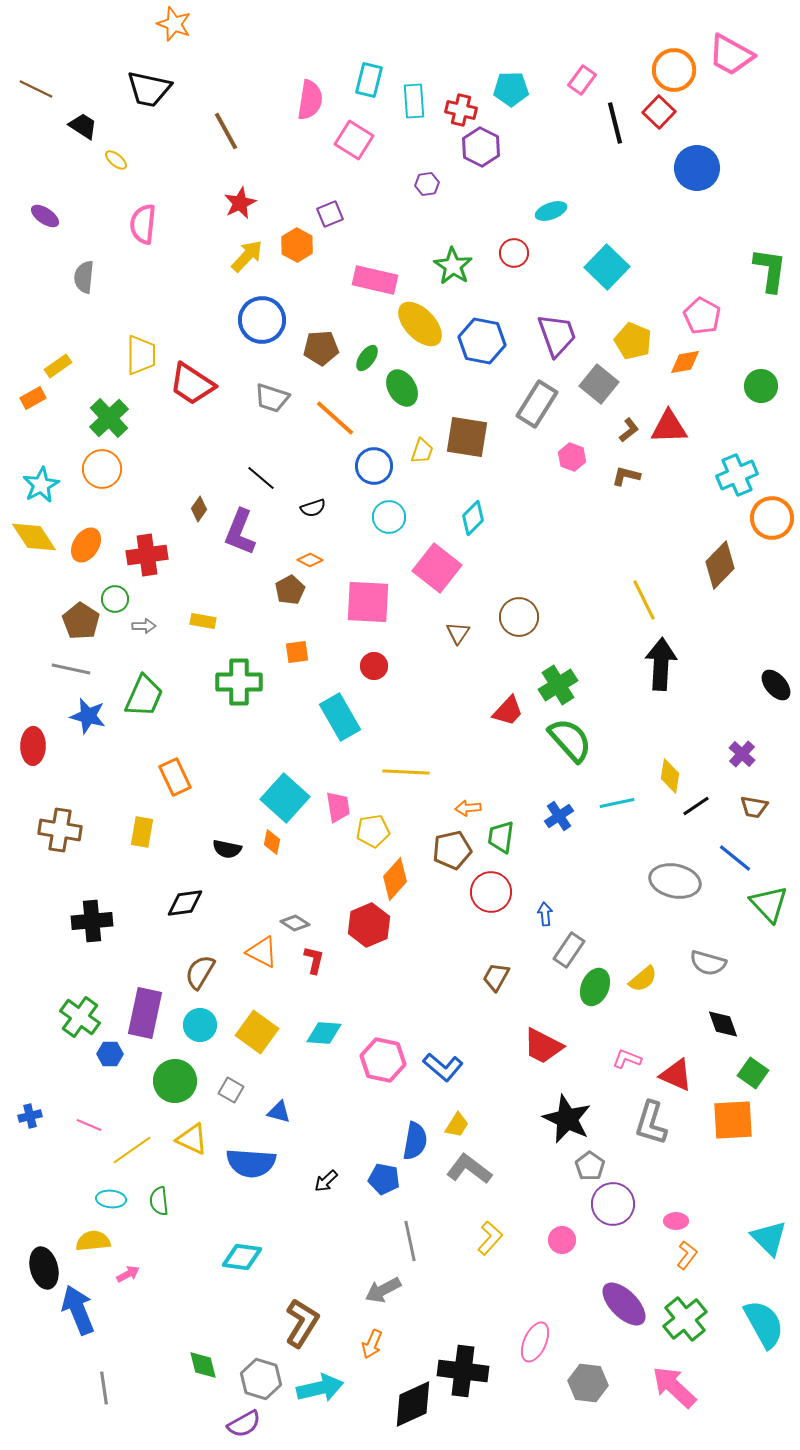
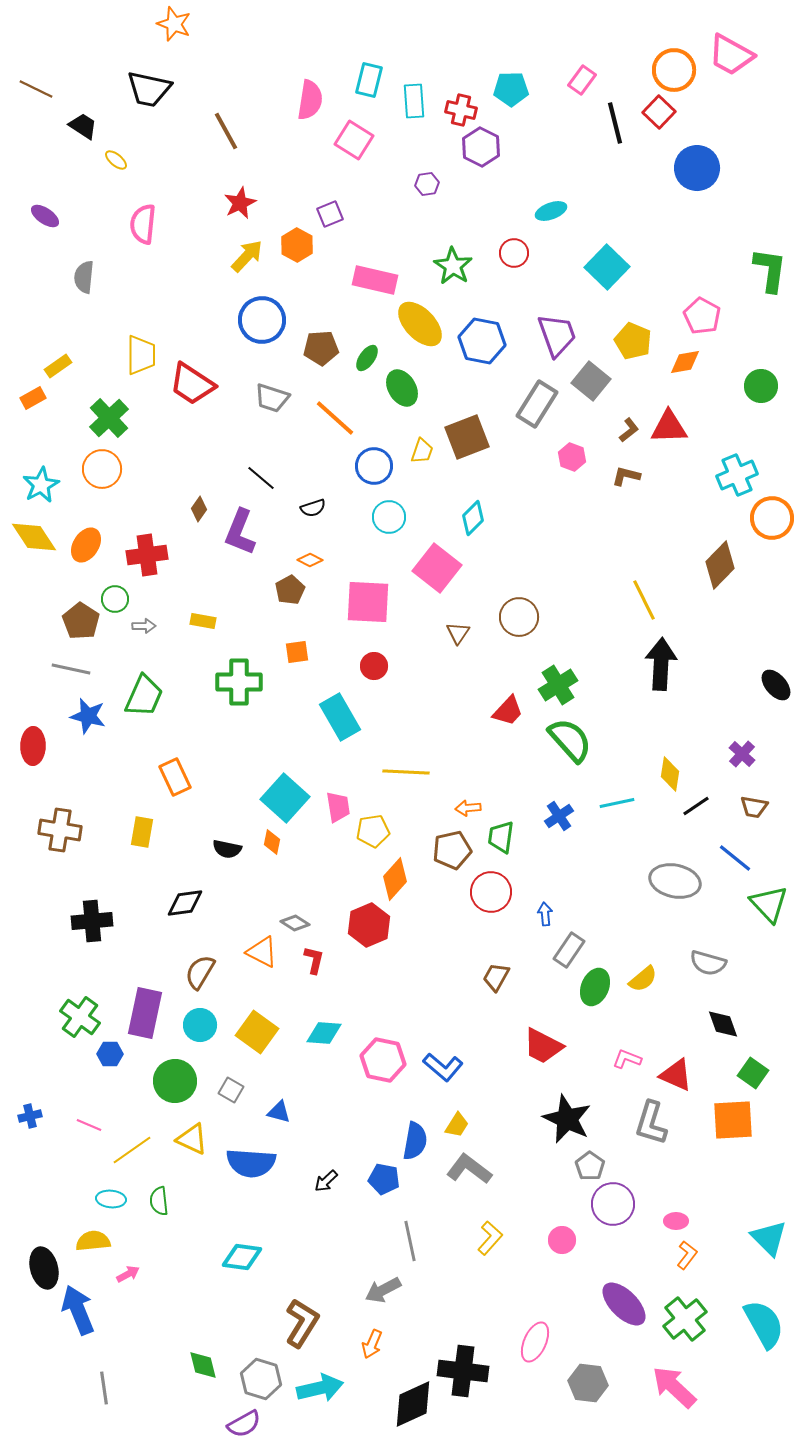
gray square at (599, 384): moved 8 px left, 3 px up
brown square at (467, 437): rotated 30 degrees counterclockwise
yellow diamond at (670, 776): moved 2 px up
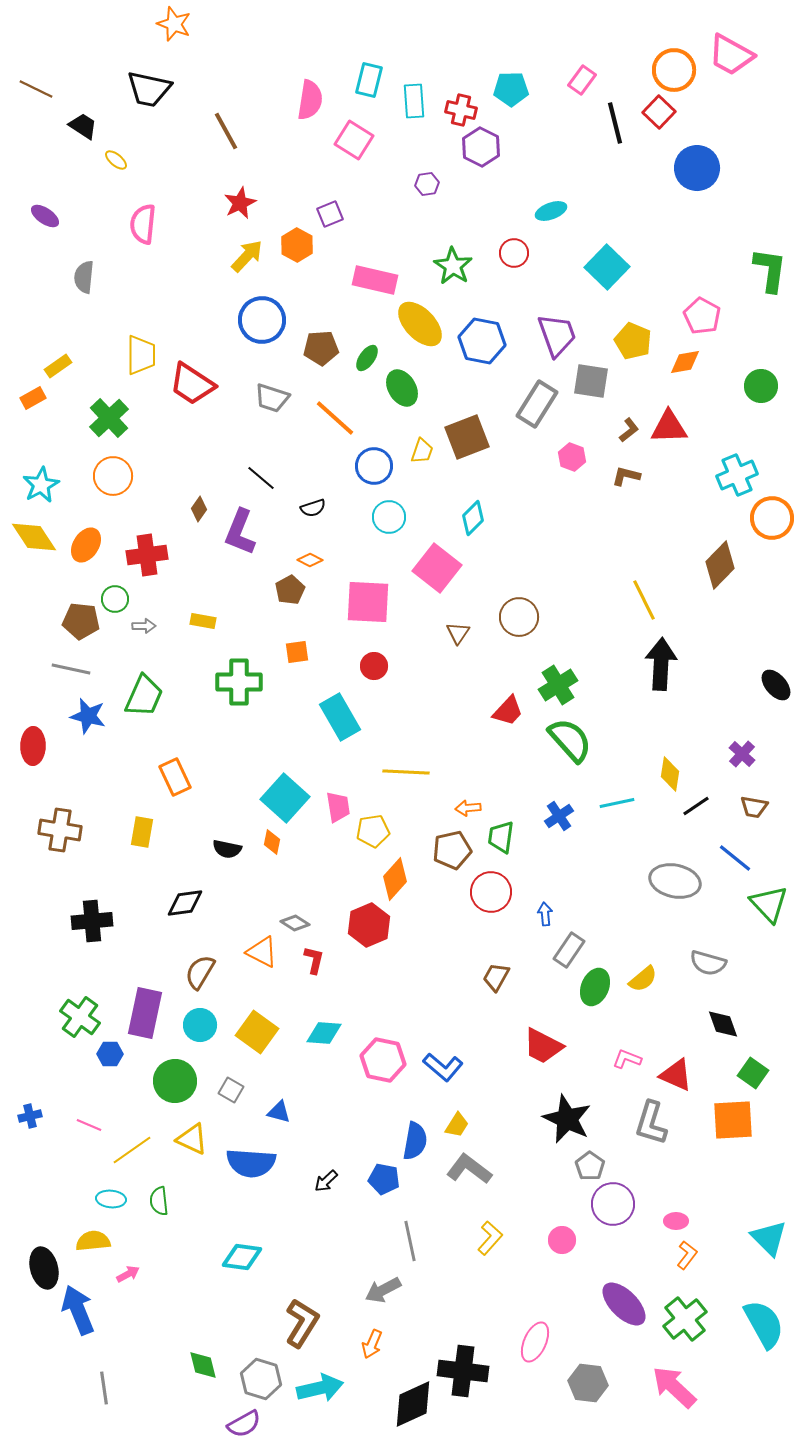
gray square at (591, 381): rotated 30 degrees counterclockwise
orange circle at (102, 469): moved 11 px right, 7 px down
brown pentagon at (81, 621): rotated 27 degrees counterclockwise
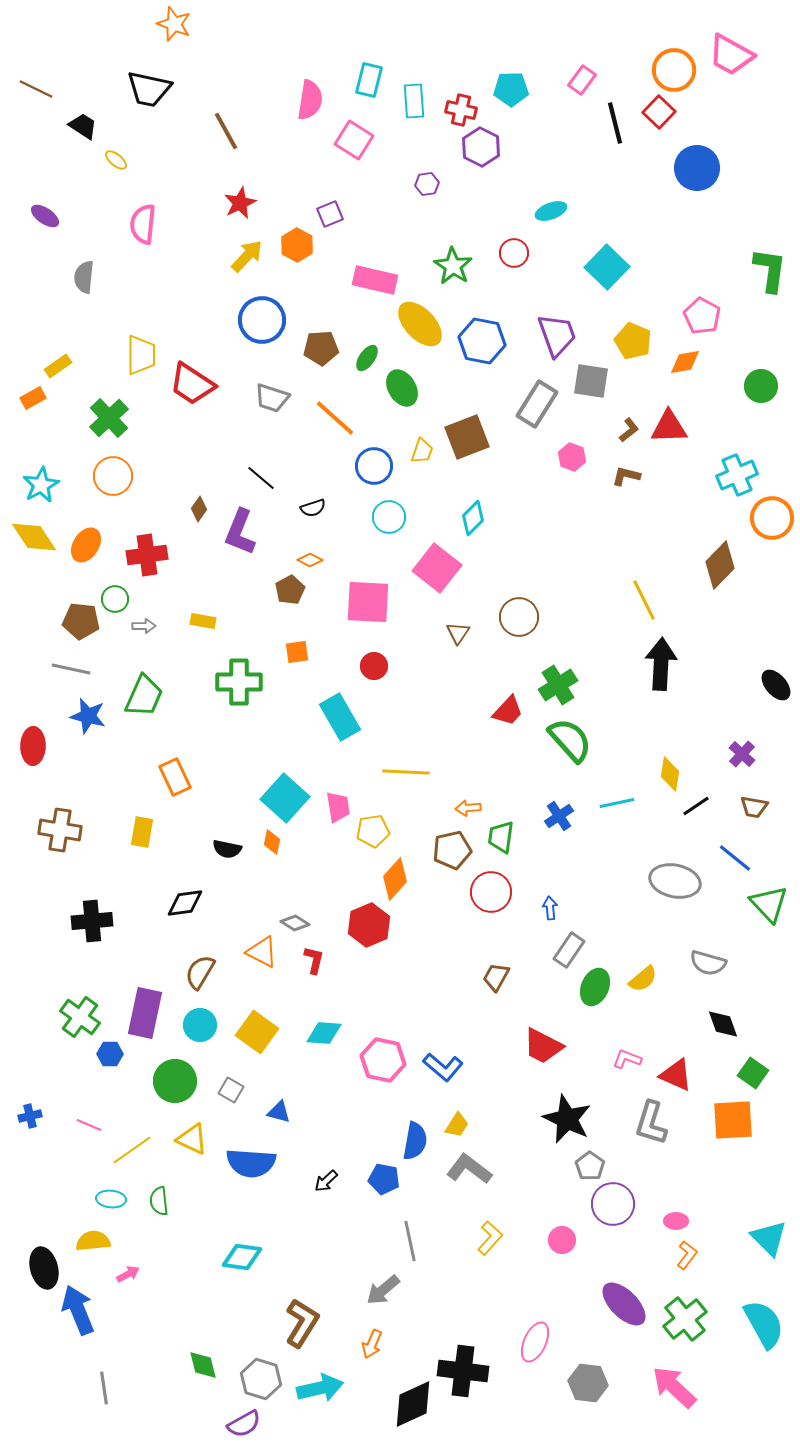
blue arrow at (545, 914): moved 5 px right, 6 px up
gray arrow at (383, 1290): rotated 12 degrees counterclockwise
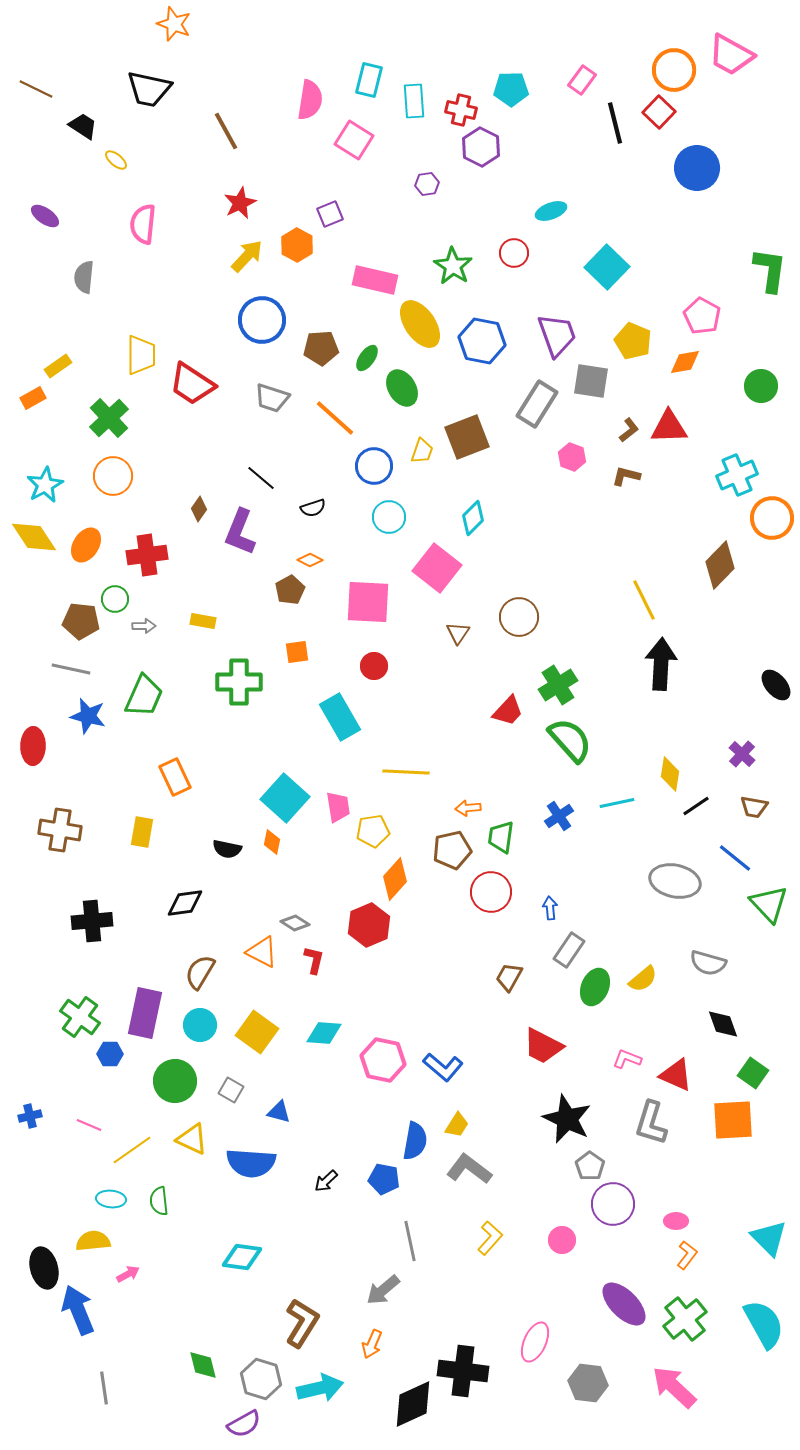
yellow ellipse at (420, 324): rotated 9 degrees clockwise
cyan star at (41, 485): moved 4 px right
brown trapezoid at (496, 977): moved 13 px right
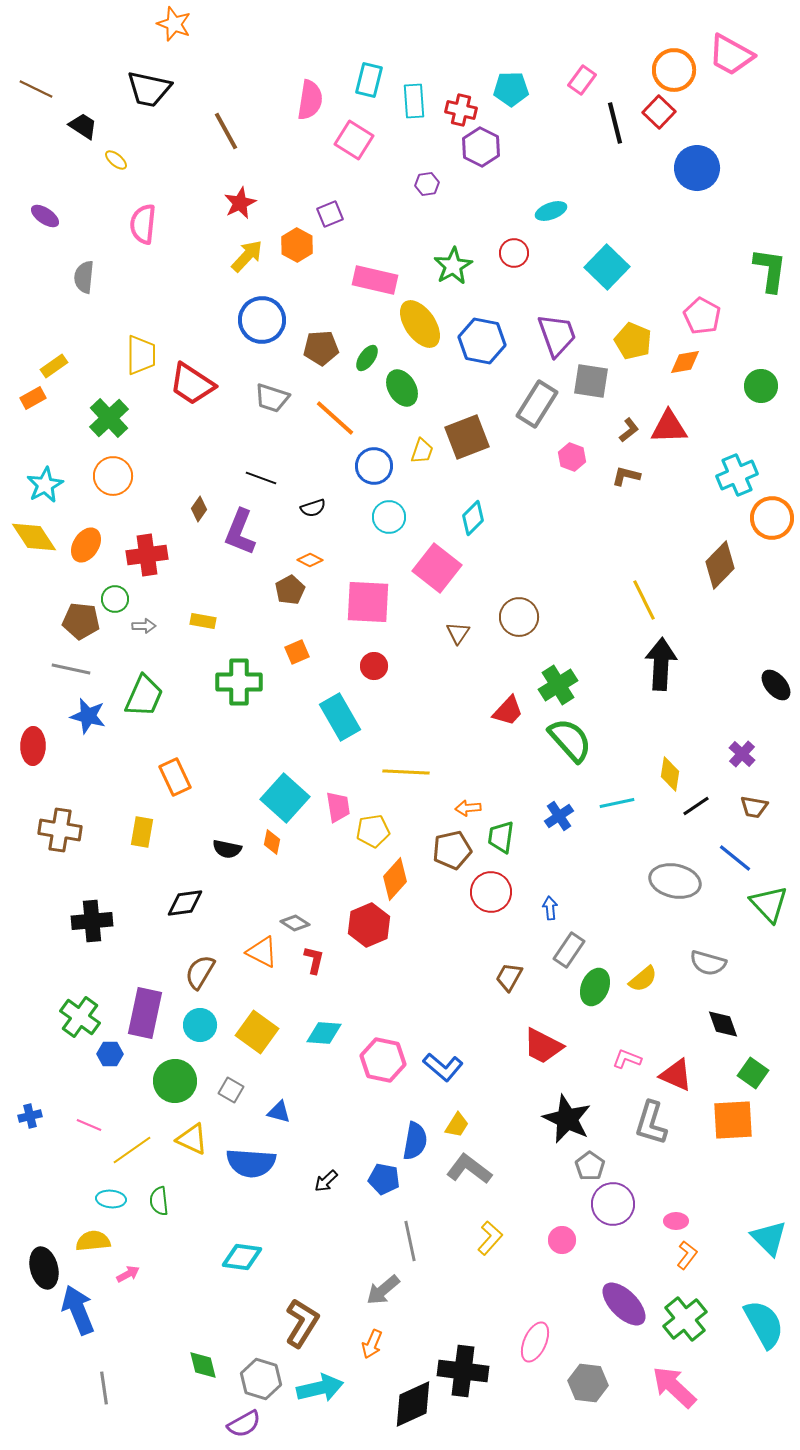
green star at (453, 266): rotated 9 degrees clockwise
yellow rectangle at (58, 366): moved 4 px left
black line at (261, 478): rotated 20 degrees counterclockwise
orange square at (297, 652): rotated 15 degrees counterclockwise
